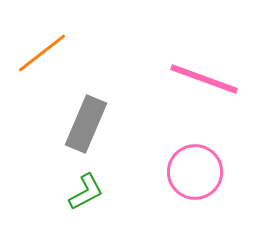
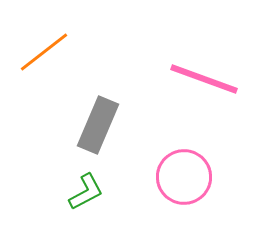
orange line: moved 2 px right, 1 px up
gray rectangle: moved 12 px right, 1 px down
pink circle: moved 11 px left, 5 px down
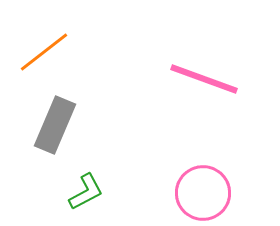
gray rectangle: moved 43 px left
pink circle: moved 19 px right, 16 px down
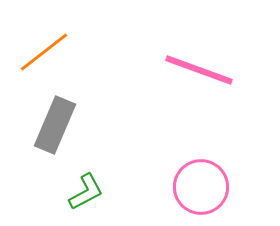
pink line: moved 5 px left, 9 px up
pink circle: moved 2 px left, 6 px up
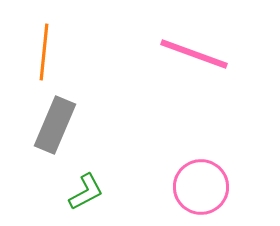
orange line: rotated 46 degrees counterclockwise
pink line: moved 5 px left, 16 px up
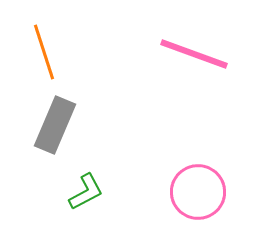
orange line: rotated 24 degrees counterclockwise
pink circle: moved 3 px left, 5 px down
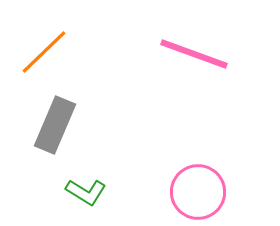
orange line: rotated 64 degrees clockwise
green L-shape: rotated 60 degrees clockwise
